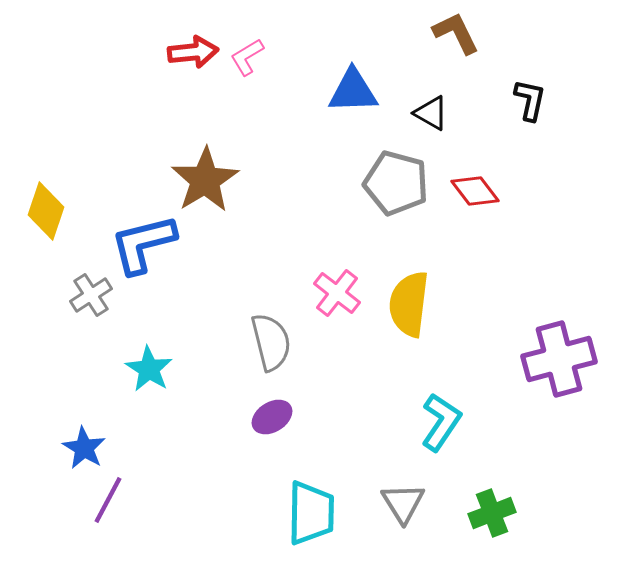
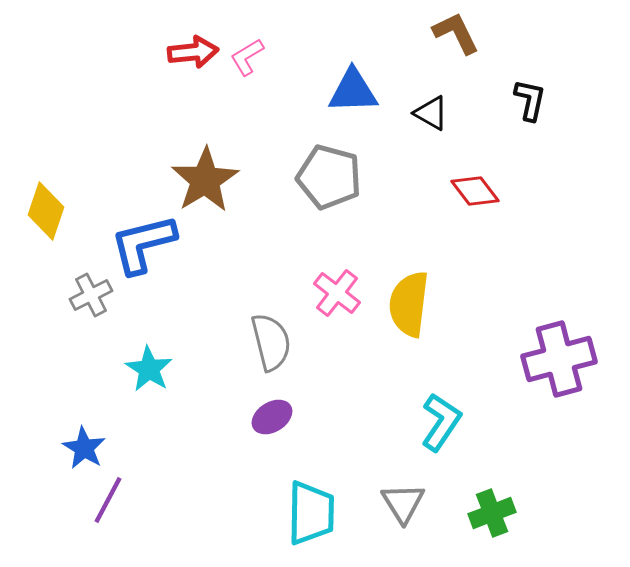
gray pentagon: moved 67 px left, 6 px up
gray cross: rotated 6 degrees clockwise
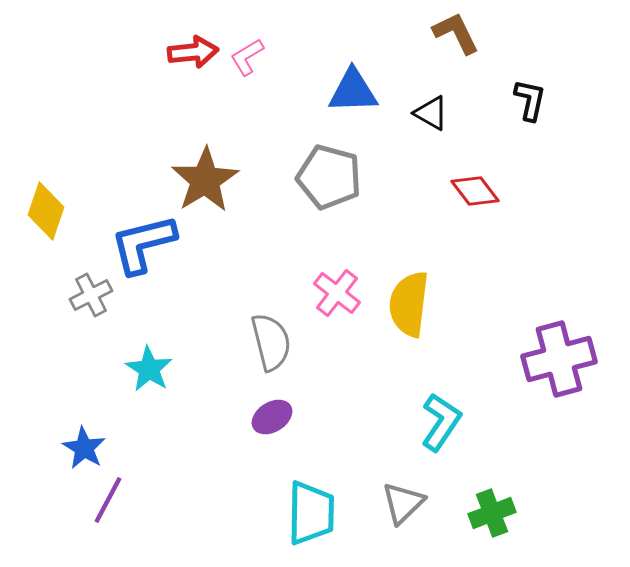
gray triangle: rotated 18 degrees clockwise
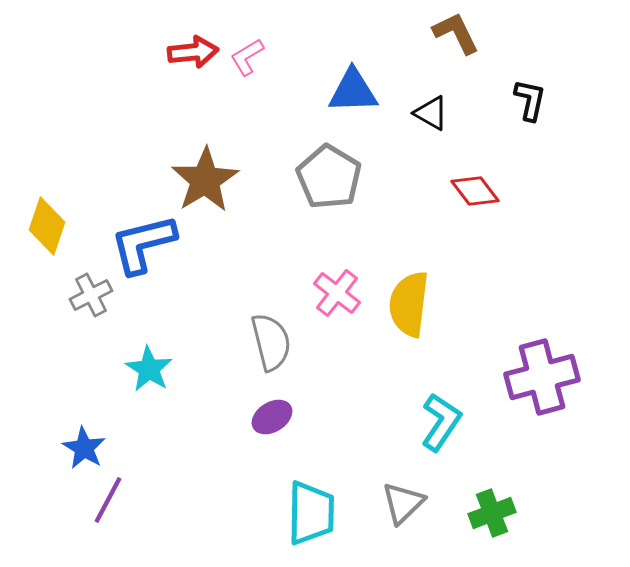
gray pentagon: rotated 16 degrees clockwise
yellow diamond: moved 1 px right, 15 px down
purple cross: moved 17 px left, 18 px down
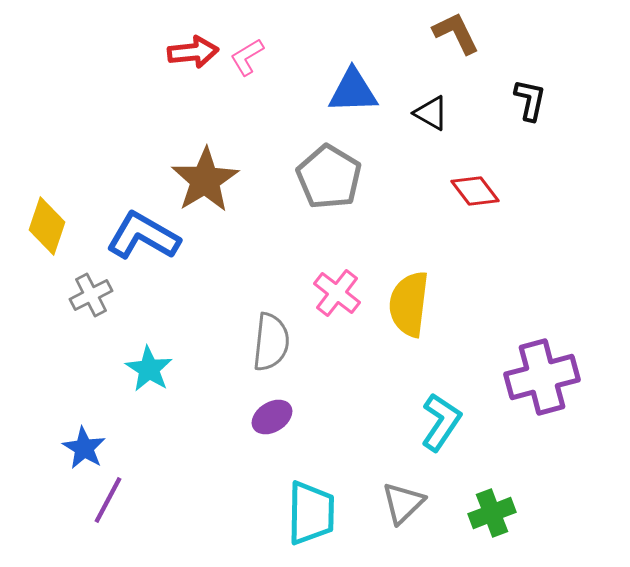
blue L-shape: moved 8 px up; rotated 44 degrees clockwise
gray semicircle: rotated 20 degrees clockwise
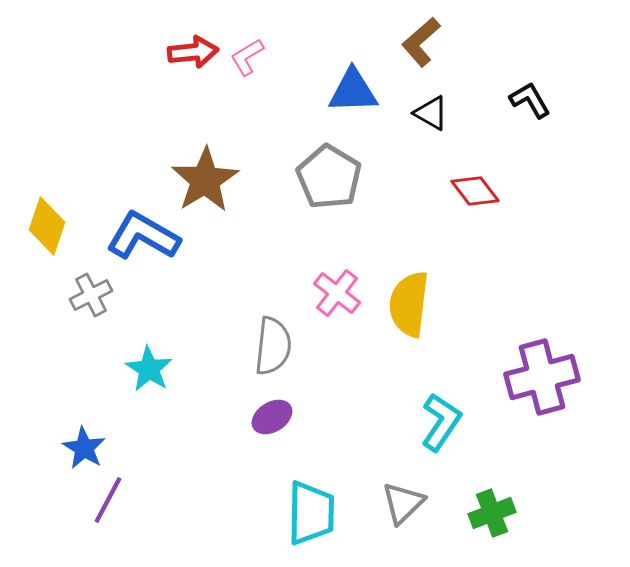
brown L-shape: moved 35 px left, 9 px down; rotated 105 degrees counterclockwise
black L-shape: rotated 42 degrees counterclockwise
gray semicircle: moved 2 px right, 4 px down
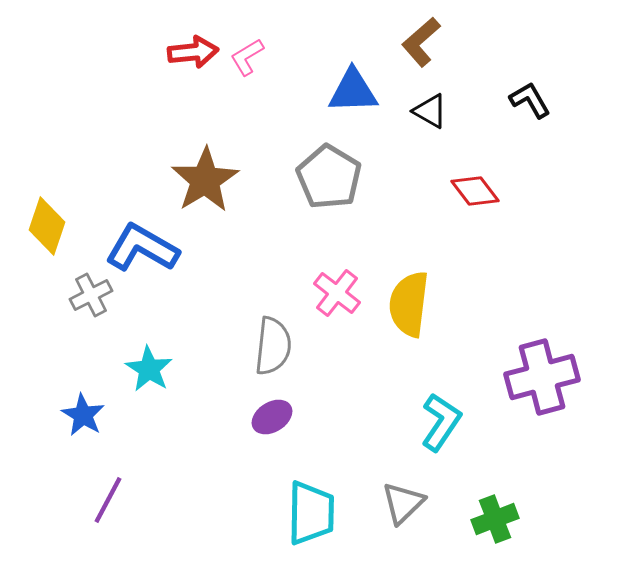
black triangle: moved 1 px left, 2 px up
blue L-shape: moved 1 px left, 12 px down
blue star: moved 1 px left, 33 px up
green cross: moved 3 px right, 6 px down
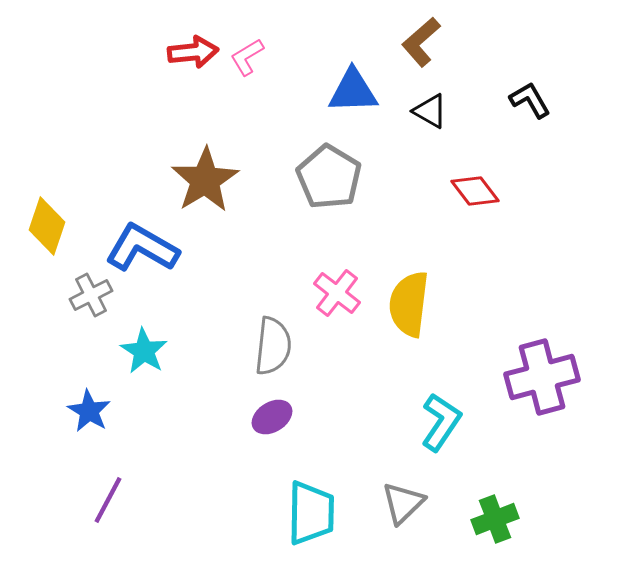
cyan star: moved 5 px left, 18 px up
blue star: moved 6 px right, 4 px up
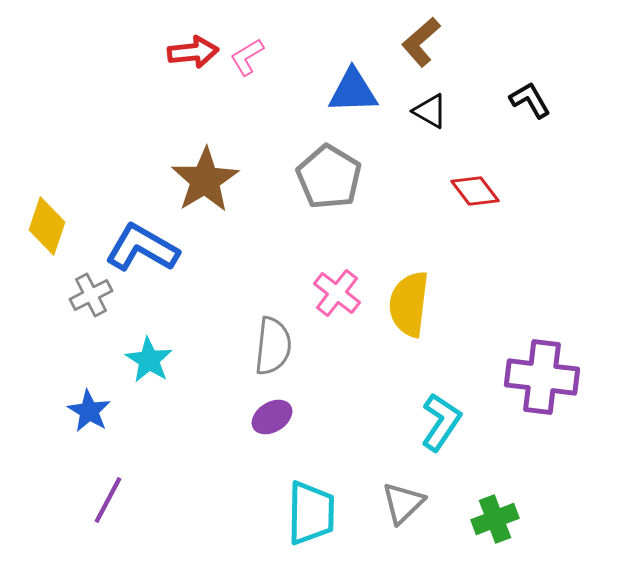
cyan star: moved 5 px right, 9 px down
purple cross: rotated 22 degrees clockwise
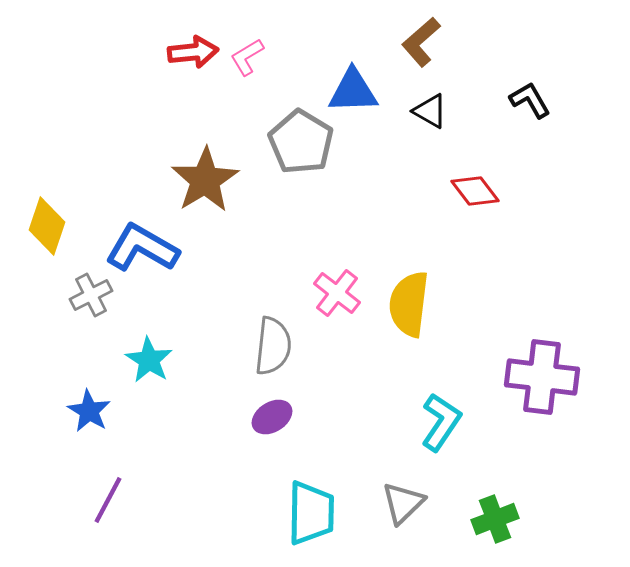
gray pentagon: moved 28 px left, 35 px up
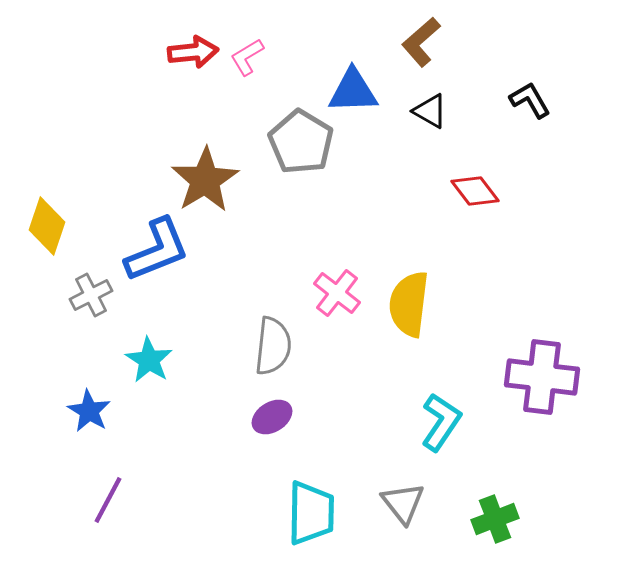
blue L-shape: moved 15 px right, 2 px down; rotated 128 degrees clockwise
gray triangle: rotated 24 degrees counterclockwise
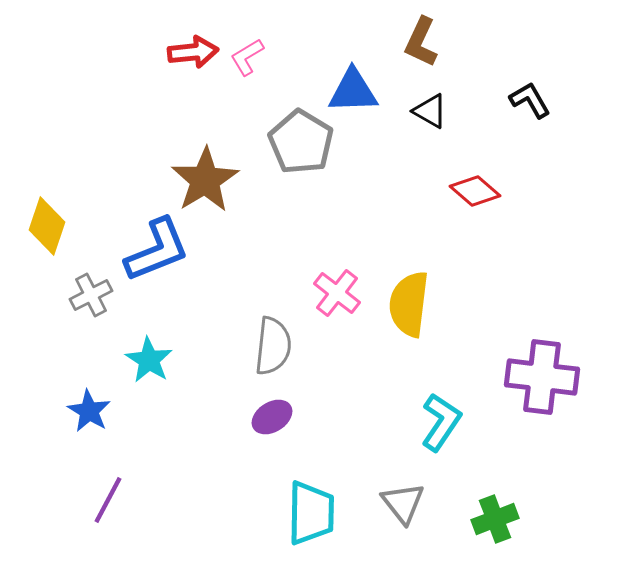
brown L-shape: rotated 24 degrees counterclockwise
red diamond: rotated 12 degrees counterclockwise
